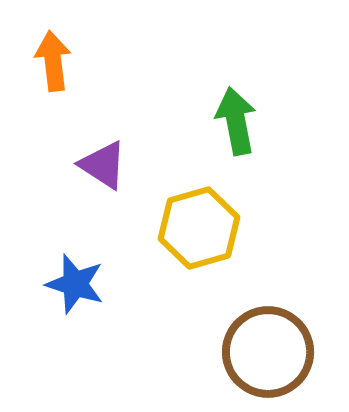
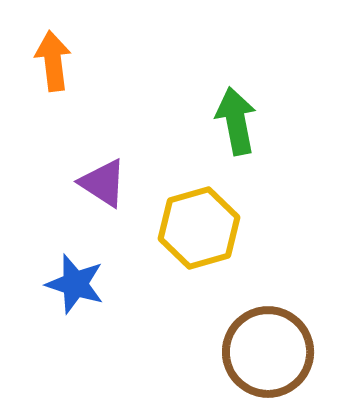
purple triangle: moved 18 px down
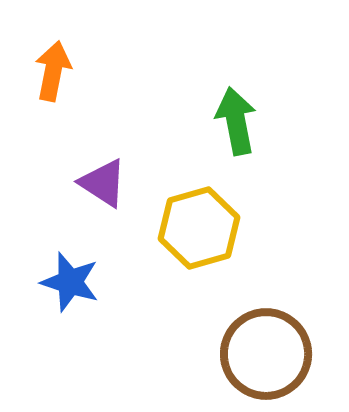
orange arrow: moved 10 px down; rotated 18 degrees clockwise
blue star: moved 5 px left, 2 px up
brown circle: moved 2 px left, 2 px down
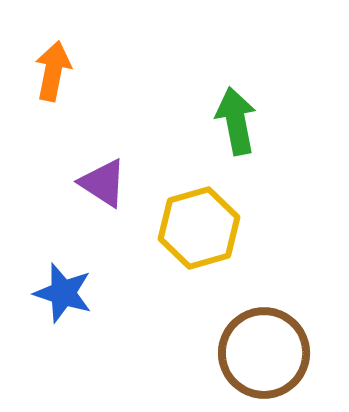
blue star: moved 7 px left, 11 px down
brown circle: moved 2 px left, 1 px up
